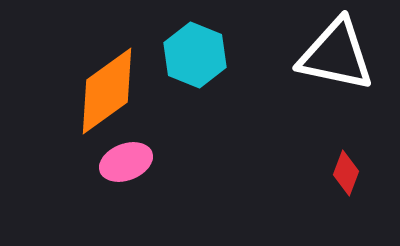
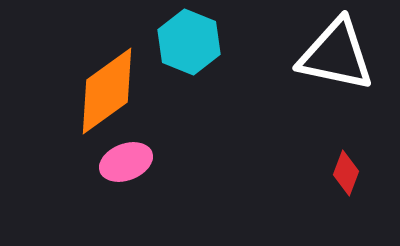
cyan hexagon: moved 6 px left, 13 px up
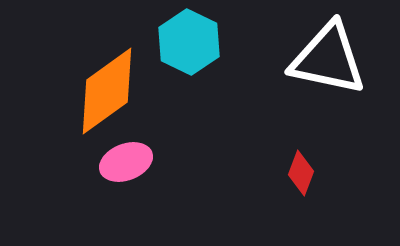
cyan hexagon: rotated 4 degrees clockwise
white triangle: moved 8 px left, 4 px down
red diamond: moved 45 px left
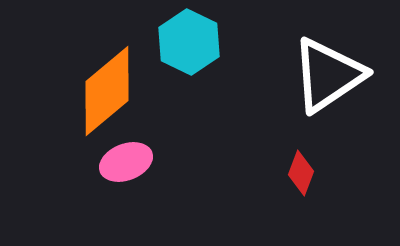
white triangle: moved 16 px down; rotated 46 degrees counterclockwise
orange diamond: rotated 4 degrees counterclockwise
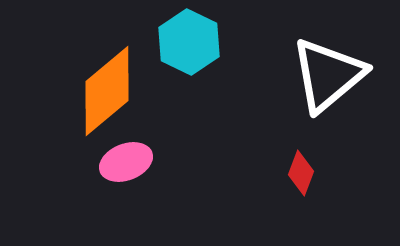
white triangle: rotated 6 degrees counterclockwise
